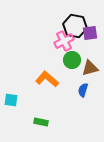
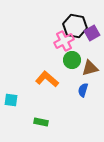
purple square: moved 2 px right; rotated 21 degrees counterclockwise
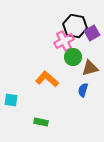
green circle: moved 1 px right, 3 px up
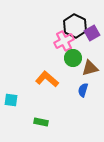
black hexagon: rotated 15 degrees clockwise
green circle: moved 1 px down
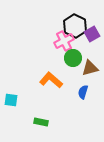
purple square: moved 1 px down
orange L-shape: moved 4 px right, 1 px down
blue semicircle: moved 2 px down
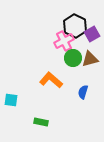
brown triangle: moved 9 px up
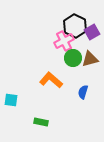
purple square: moved 2 px up
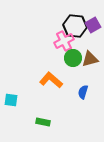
black hexagon: rotated 20 degrees counterclockwise
purple square: moved 1 px right, 7 px up
green rectangle: moved 2 px right
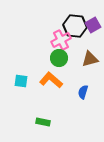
pink cross: moved 3 px left, 1 px up
green circle: moved 14 px left
cyan square: moved 10 px right, 19 px up
